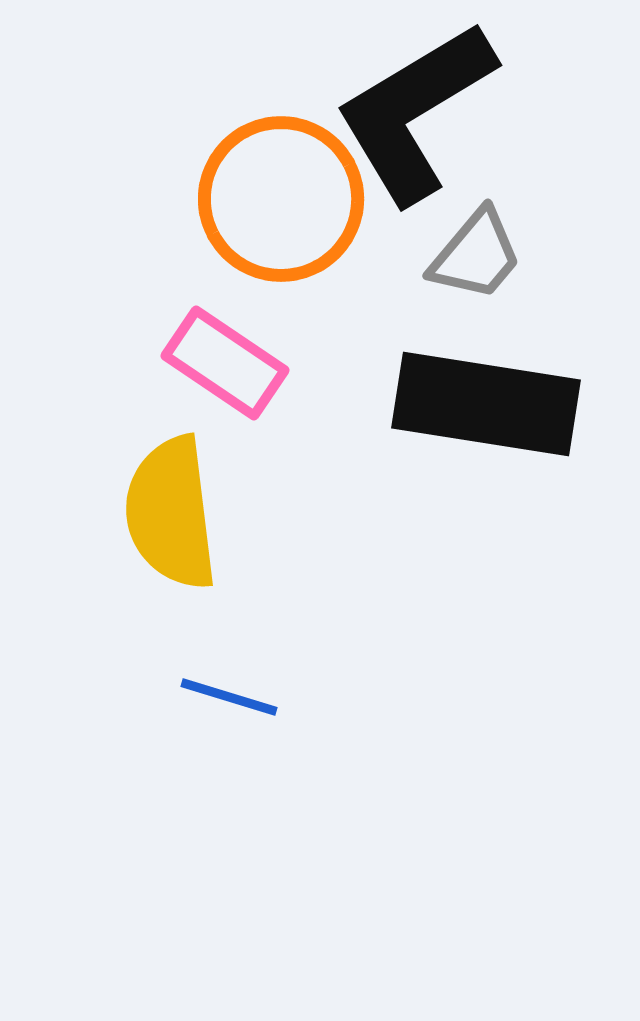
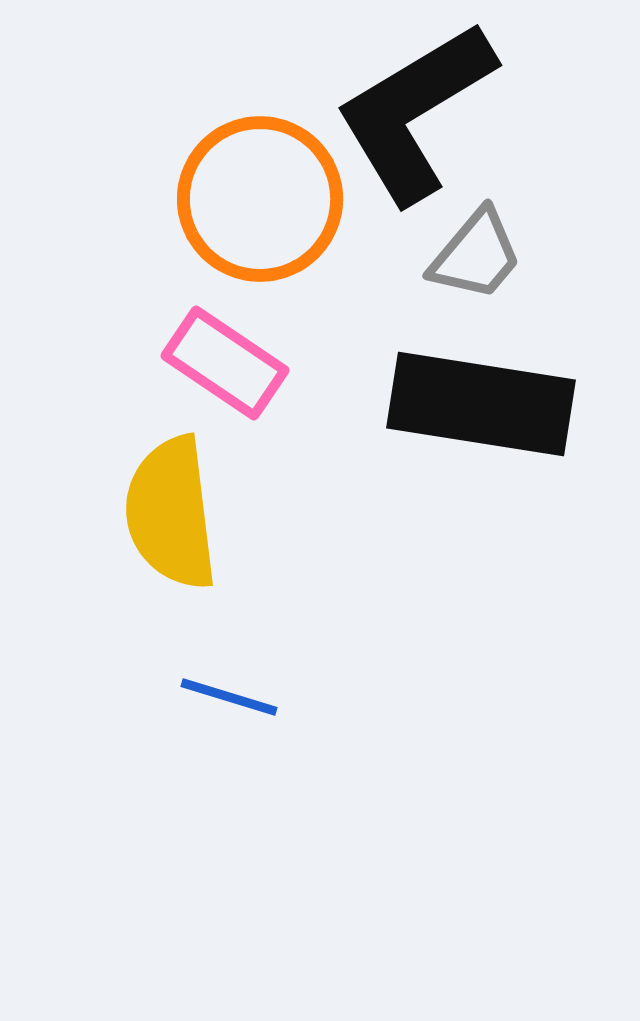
orange circle: moved 21 px left
black rectangle: moved 5 px left
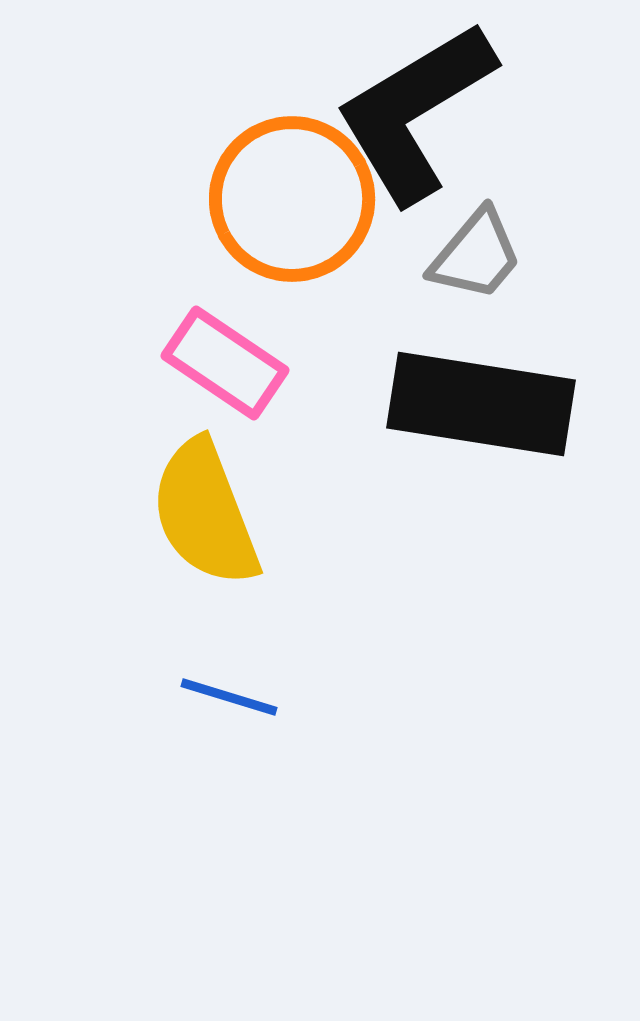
orange circle: moved 32 px right
yellow semicircle: moved 34 px right; rotated 14 degrees counterclockwise
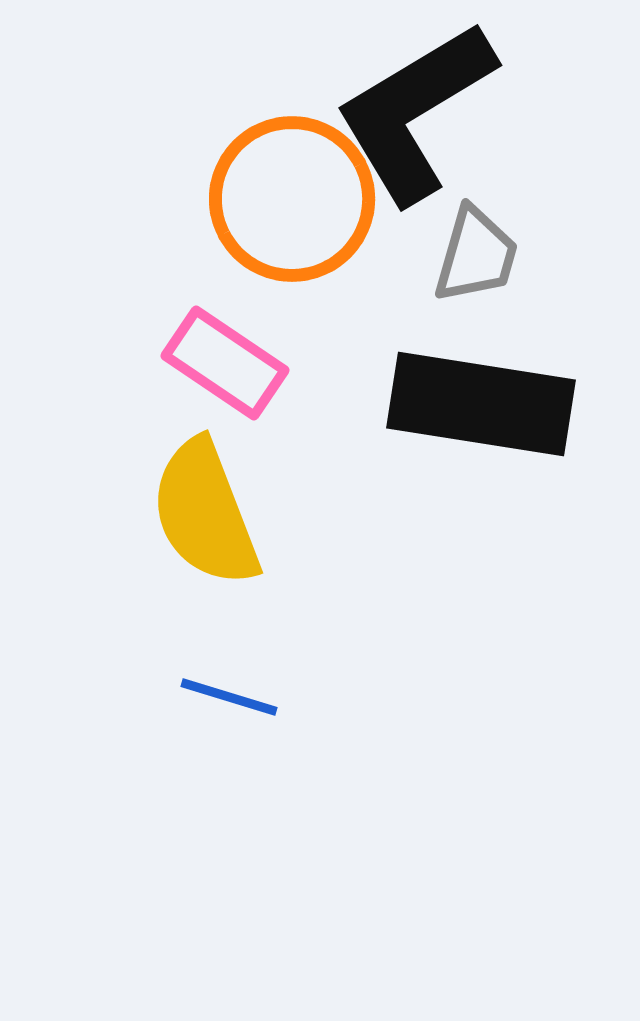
gray trapezoid: rotated 24 degrees counterclockwise
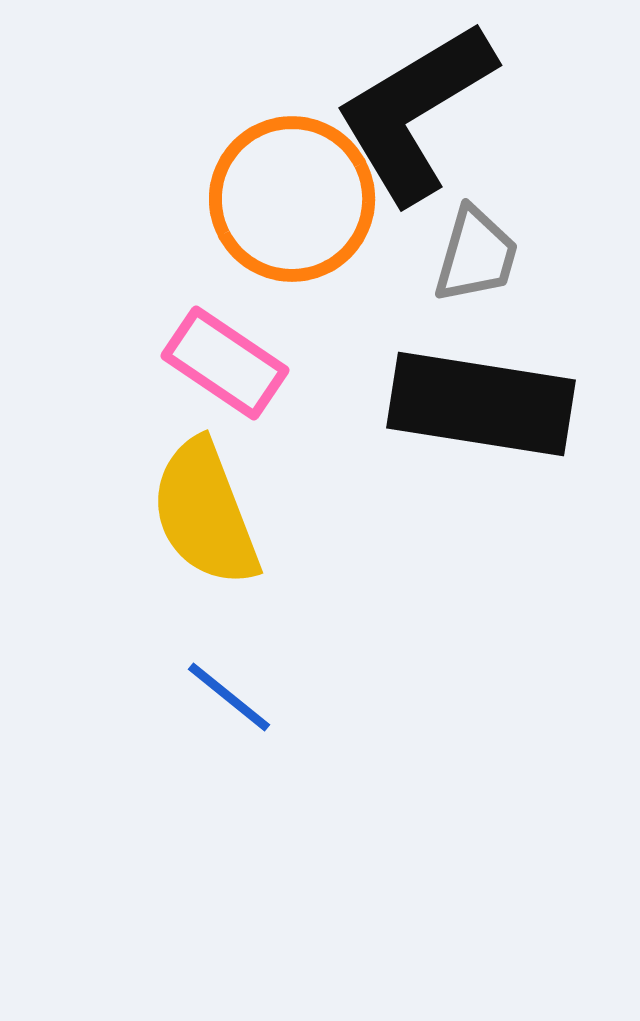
blue line: rotated 22 degrees clockwise
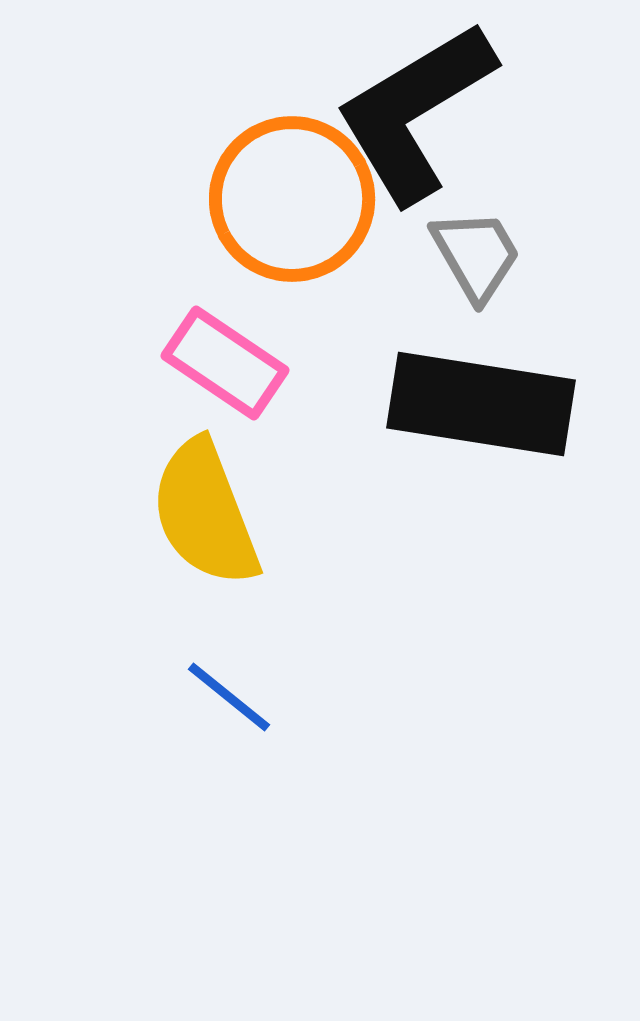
gray trapezoid: rotated 46 degrees counterclockwise
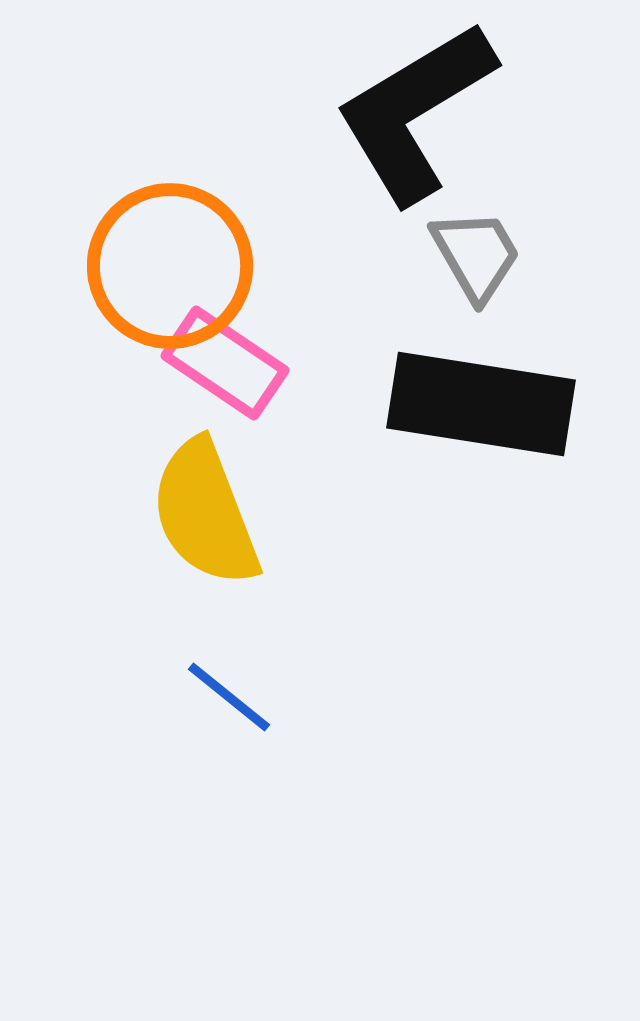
orange circle: moved 122 px left, 67 px down
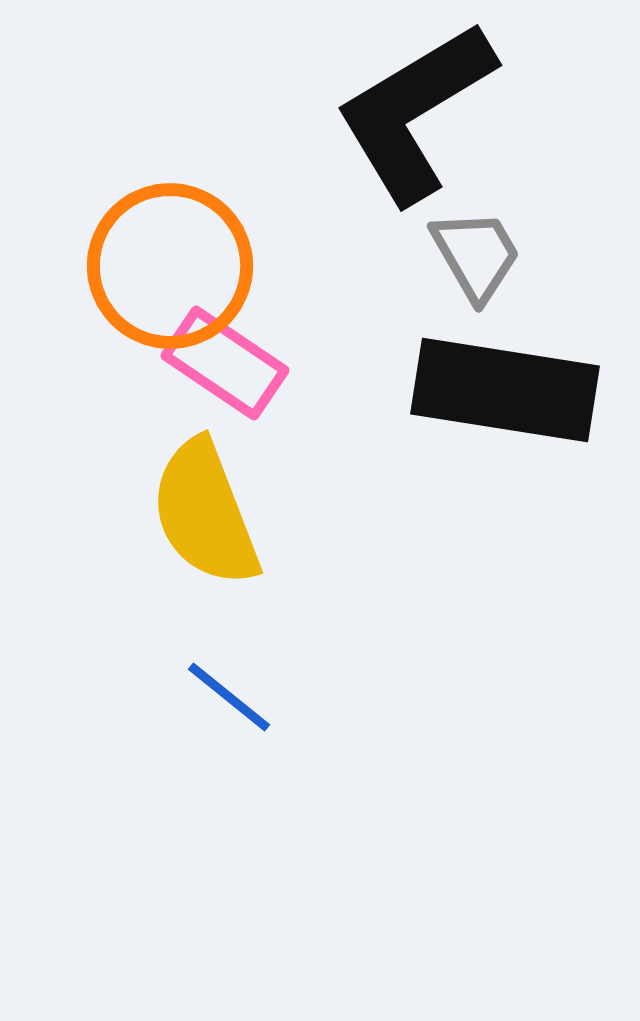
black rectangle: moved 24 px right, 14 px up
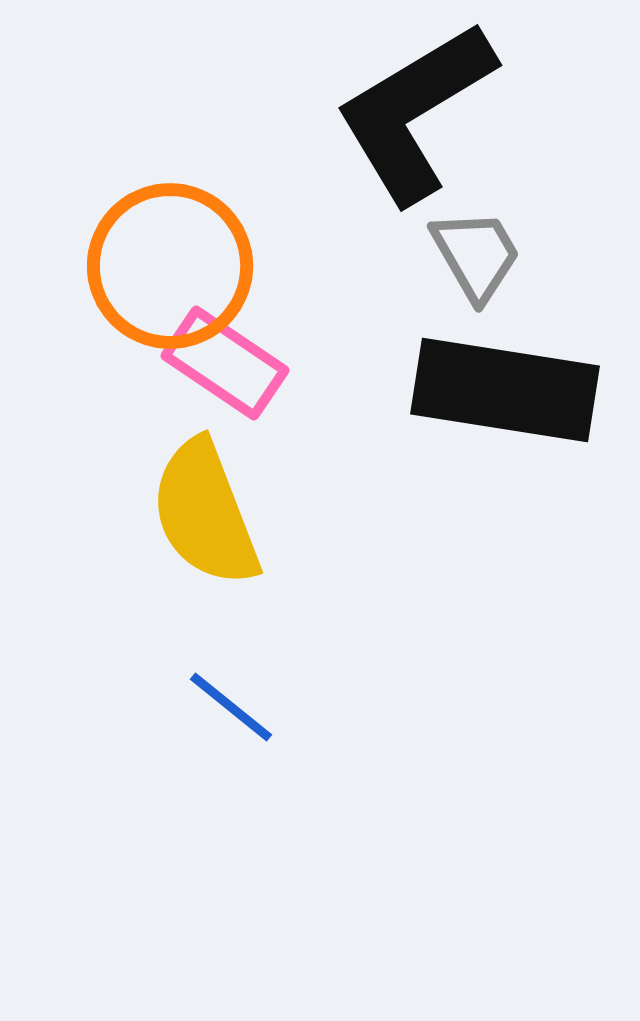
blue line: moved 2 px right, 10 px down
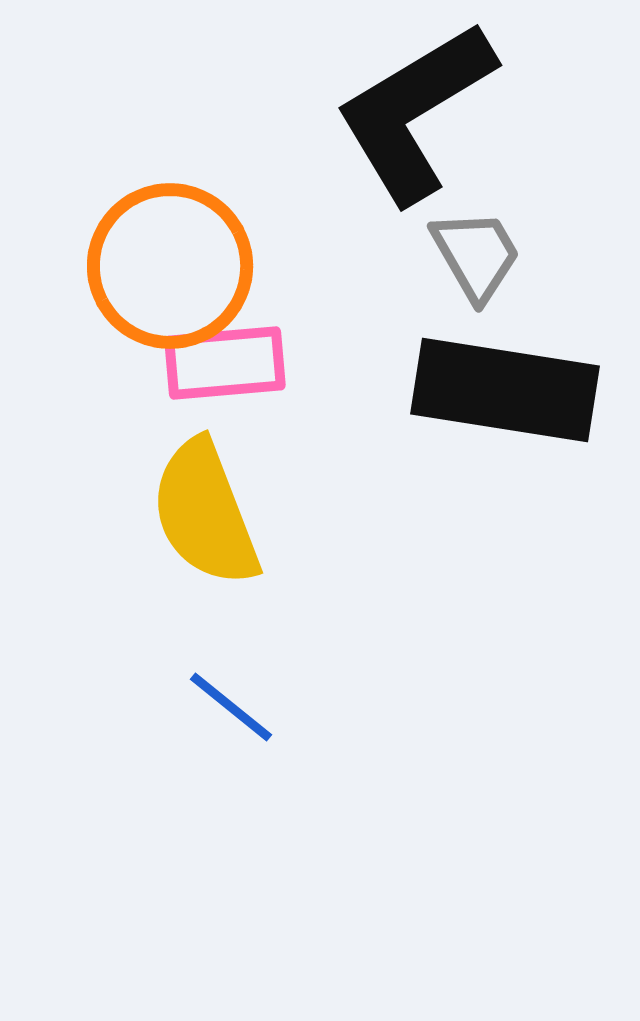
pink rectangle: rotated 39 degrees counterclockwise
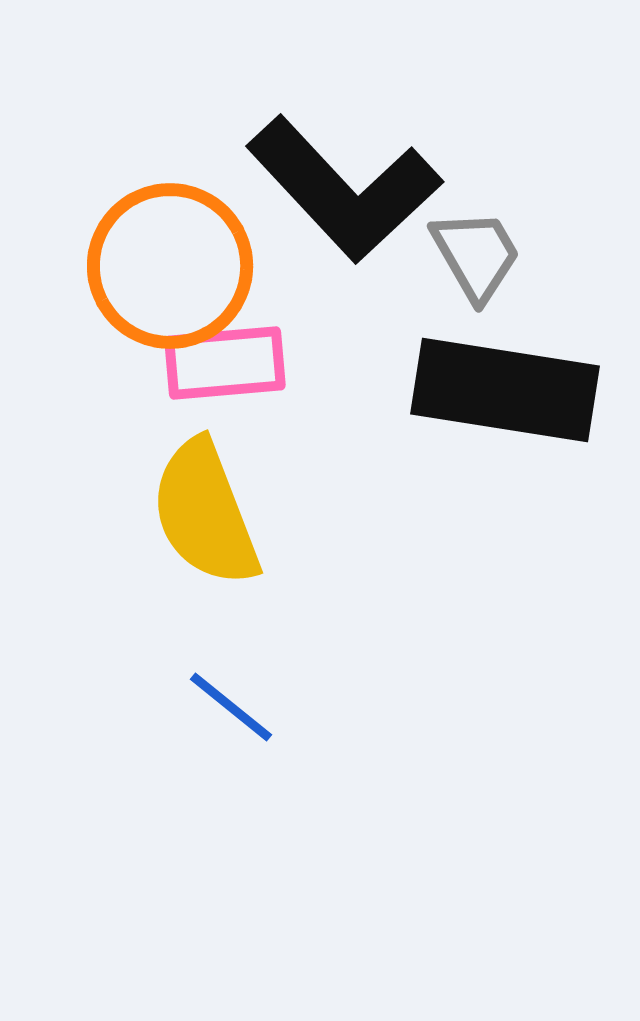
black L-shape: moved 71 px left, 77 px down; rotated 102 degrees counterclockwise
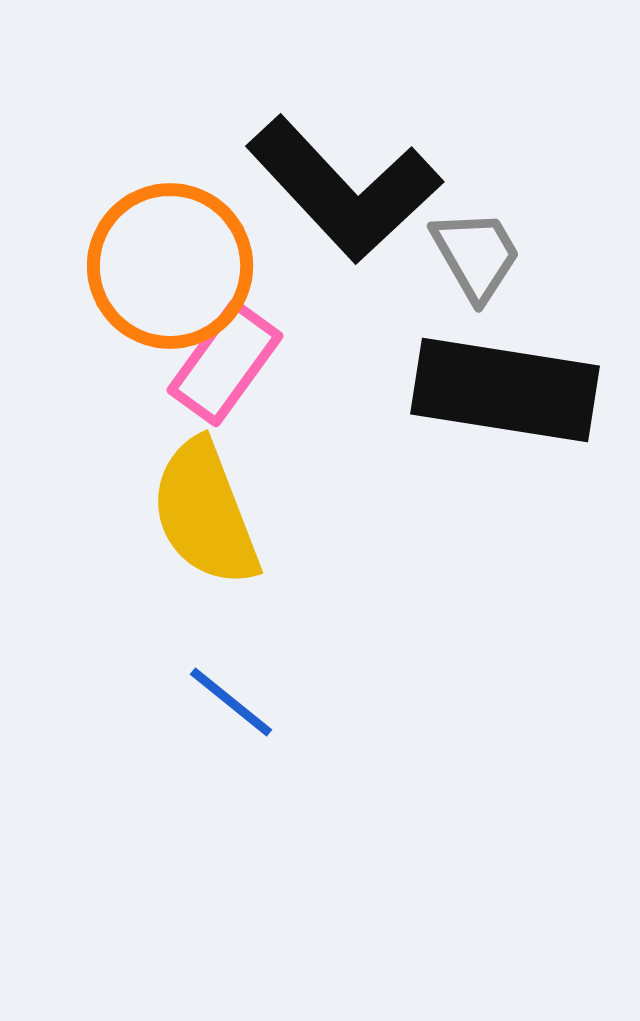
pink rectangle: rotated 49 degrees counterclockwise
blue line: moved 5 px up
